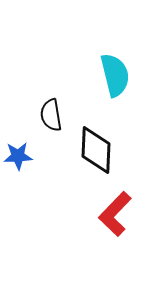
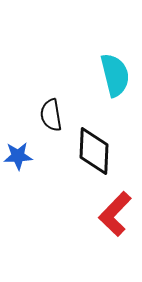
black diamond: moved 2 px left, 1 px down
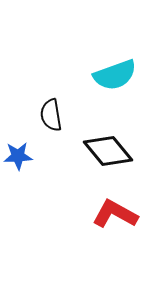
cyan semicircle: rotated 84 degrees clockwise
black diamond: moved 14 px right; rotated 42 degrees counterclockwise
red L-shape: rotated 75 degrees clockwise
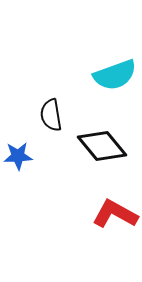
black diamond: moved 6 px left, 5 px up
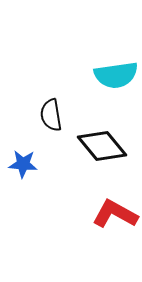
cyan semicircle: moved 1 px right; rotated 12 degrees clockwise
blue star: moved 5 px right, 8 px down; rotated 8 degrees clockwise
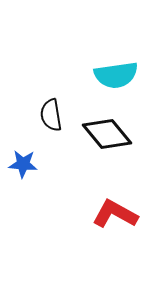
black diamond: moved 5 px right, 12 px up
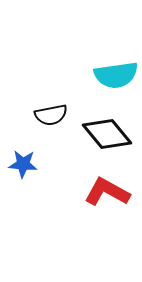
black semicircle: rotated 92 degrees counterclockwise
red L-shape: moved 8 px left, 22 px up
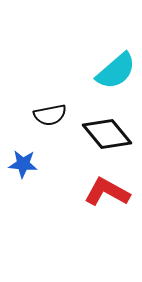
cyan semicircle: moved 4 px up; rotated 33 degrees counterclockwise
black semicircle: moved 1 px left
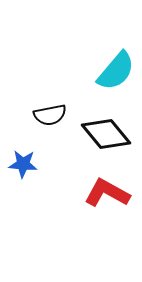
cyan semicircle: rotated 9 degrees counterclockwise
black diamond: moved 1 px left
red L-shape: moved 1 px down
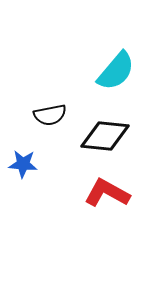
black diamond: moved 1 px left, 2 px down; rotated 45 degrees counterclockwise
